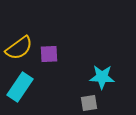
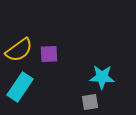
yellow semicircle: moved 2 px down
gray square: moved 1 px right, 1 px up
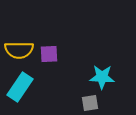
yellow semicircle: rotated 36 degrees clockwise
gray square: moved 1 px down
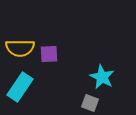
yellow semicircle: moved 1 px right, 2 px up
cyan star: rotated 25 degrees clockwise
gray square: rotated 30 degrees clockwise
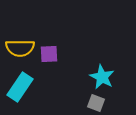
gray square: moved 6 px right
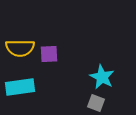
cyan rectangle: rotated 48 degrees clockwise
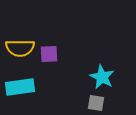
gray square: rotated 12 degrees counterclockwise
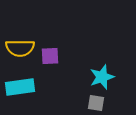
purple square: moved 1 px right, 2 px down
cyan star: rotated 25 degrees clockwise
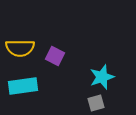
purple square: moved 5 px right; rotated 30 degrees clockwise
cyan rectangle: moved 3 px right, 1 px up
gray square: rotated 24 degrees counterclockwise
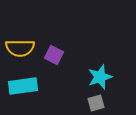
purple square: moved 1 px left, 1 px up
cyan star: moved 2 px left
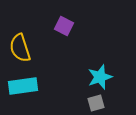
yellow semicircle: rotated 72 degrees clockwise
purple square: moved 10 px right, 29 px up
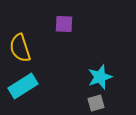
purple square: moved 2 px up; rotated 24 degrees counterclockwise
cyan rectangle: rotated 24 degrees counterclockwise
